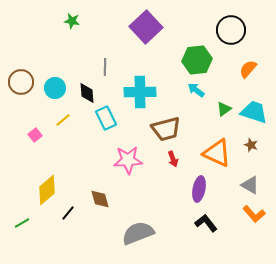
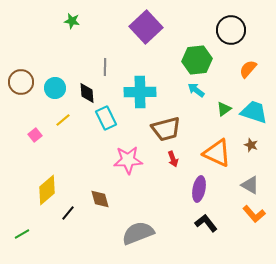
green line: moved 11 px down
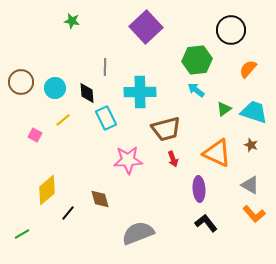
pink square: rotated 24 degrees counterclockwise
purple ellipse: rotated 15 degrees counterclockwise
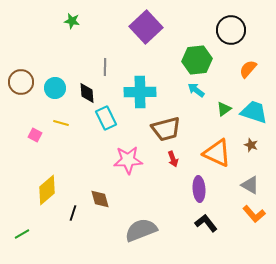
yellow line: moved 2 px left, 3 px down; rotated 56 degrees clockwise
black line: moved 5 px right; rotated 21 degrees counterclockwise
gray semicircle: moved 3 px right, 3 px up
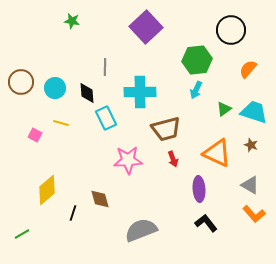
cyan arrow: rotated 102 degrees counterclockwise
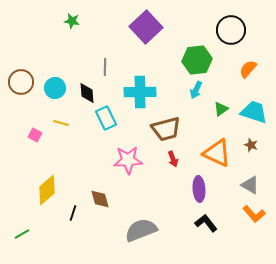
green triangle: moved 3 px left
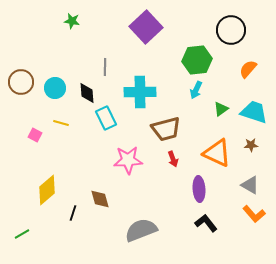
brown star: rotated 24 degrees counterclockwise
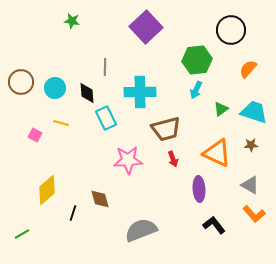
black L-shape: moved 8 px right, 2 px down
